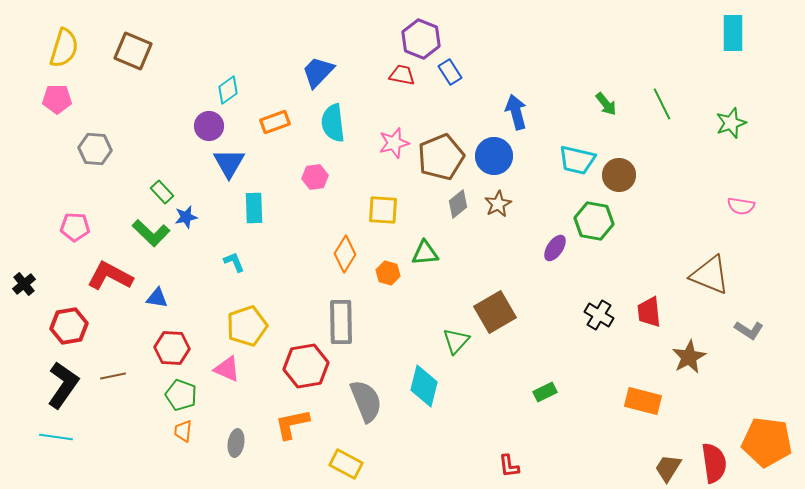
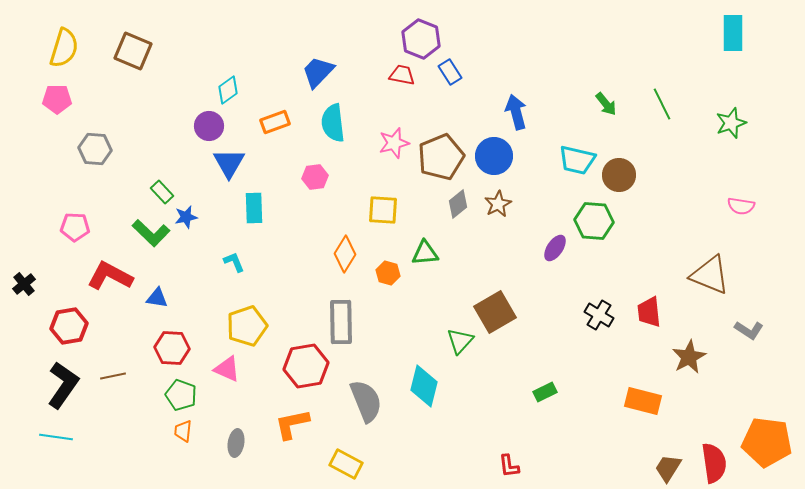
green hexagon at (594, 221): rotated 6 degrees counterclockwise
green triangle at (456, 341): moved 4 px right
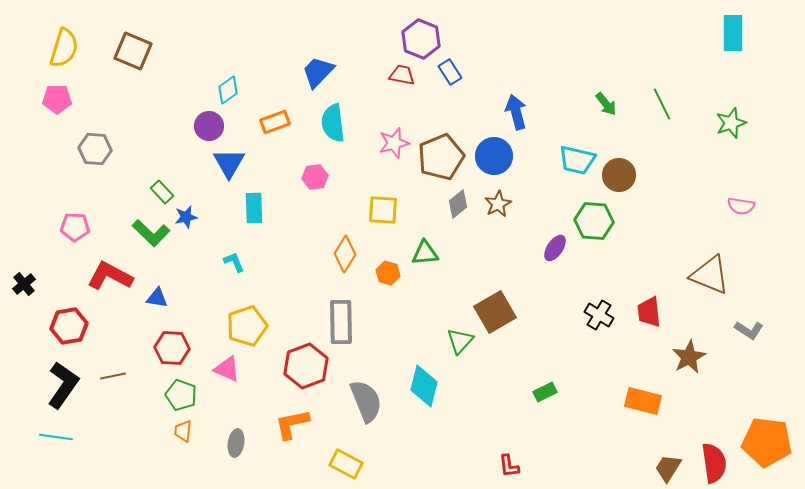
red hexagon at (306, 366): rotated 12 degrees counterclockwise
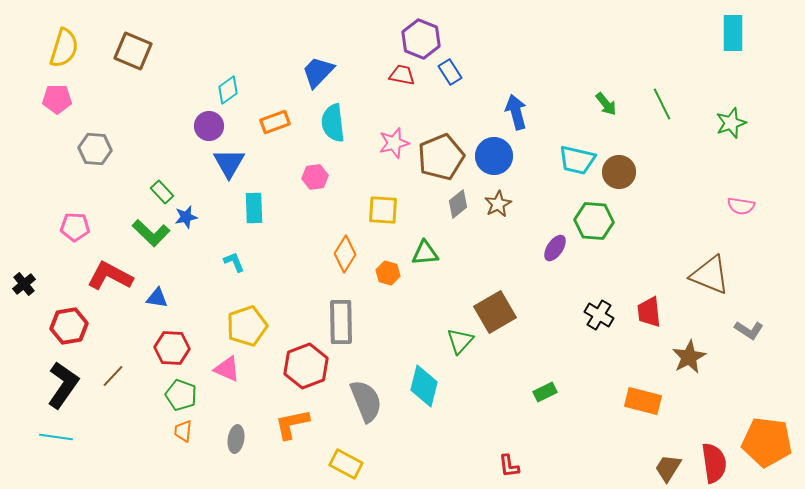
brown circle at (619, 175): moved 3 px up
brown line at (113, 376): rotated 35 degrees counterclockwise
gray ellipse at (236, 443): moved 4 px up
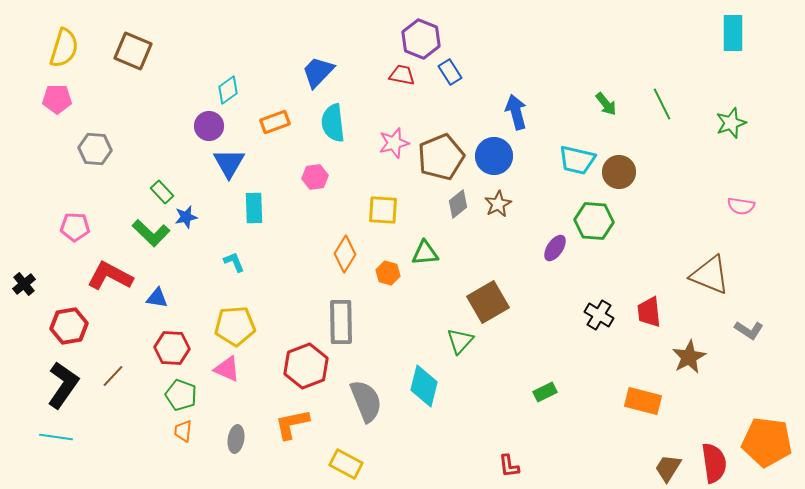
brown square at (495, 312): moved 7 px left, 10 px up
yellow pentagon at (247, 326): moved 12 px left; rotated 15 degrees clockwise
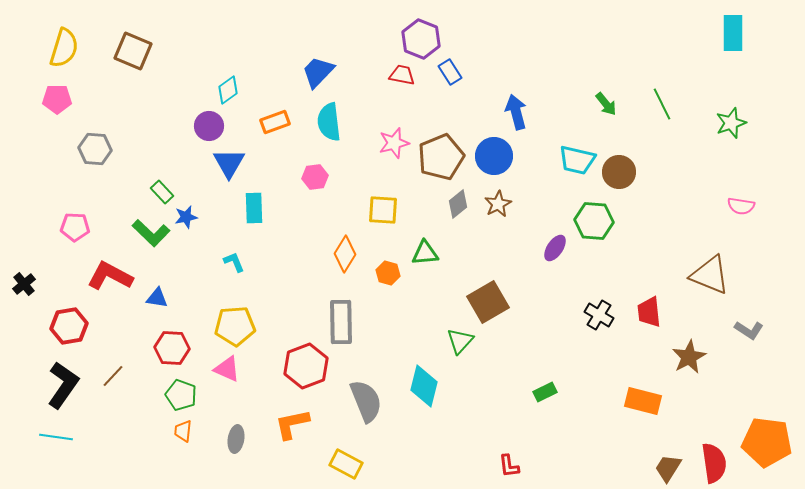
cyan semicircle at (333, 123): moved 4 px left, 1 px up
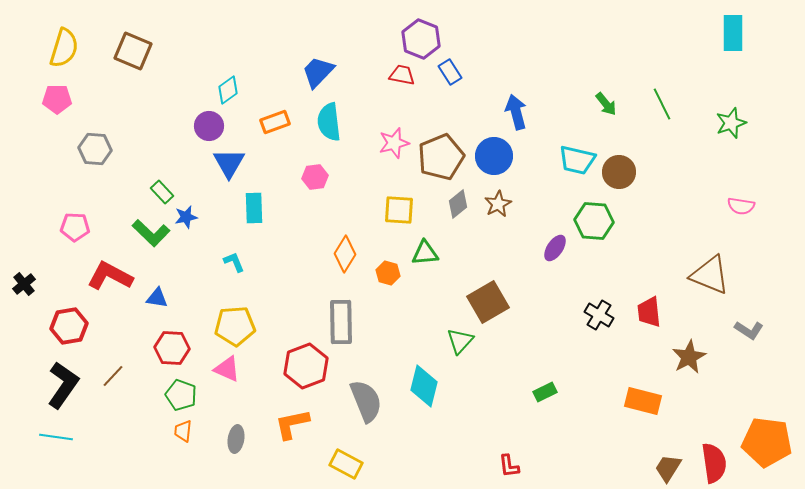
yellow square at (383, 210): moved 16 px right
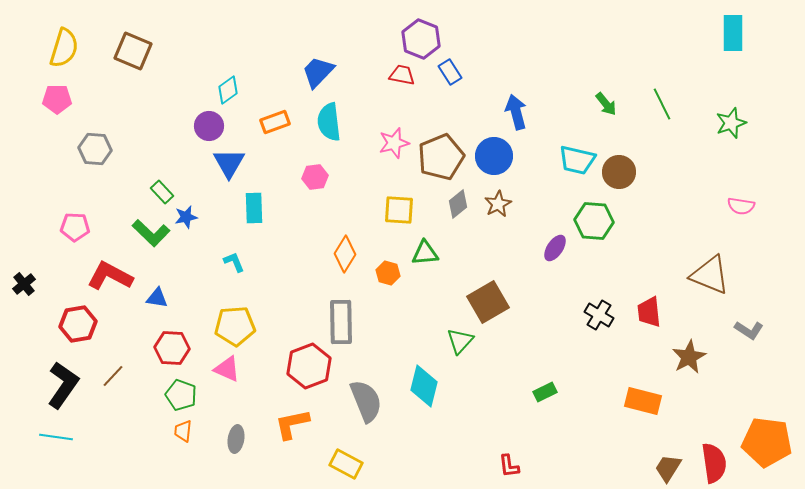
red hexagon at (69, 326): moved 9 px right, 2 px up
red hexagon at (306, 366): moved 3 px right
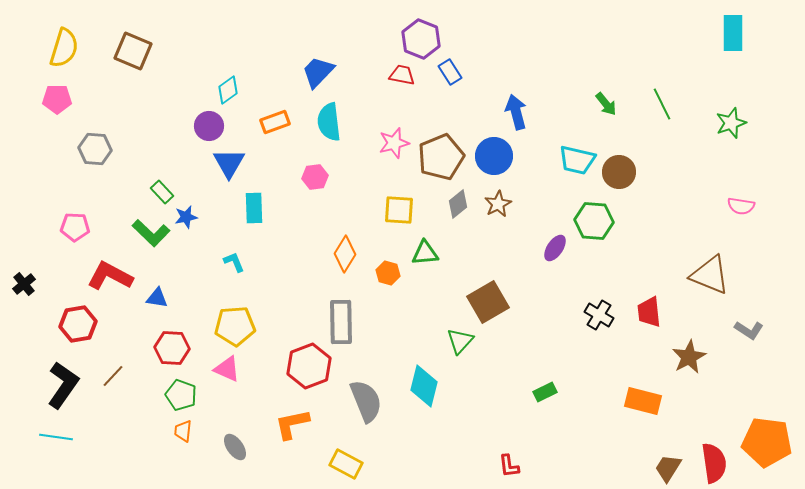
gray ellipse at (236, 439): moved 1 px left, 8 px down; rotated 44 degrees counterclockwise
